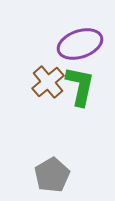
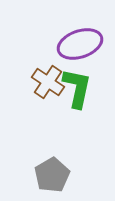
brown cross: rotated 16 degrees counterclockwise
green L-shape: moved 3 px left, 2 px down
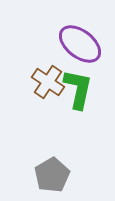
purple ellipse: rotated 57 degrees clockwise
green L-shape: moved 1 px right, 1 px down
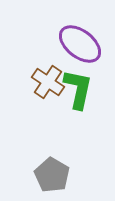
gray pentagon: rotated 12 degrees counterclockwise
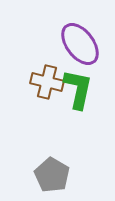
purple ellipse: rotated 15 degrees clockwise
brown cross: moved 1 px left; rotated 20 degrees counterclockwise
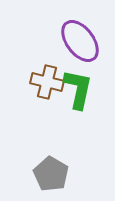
purple ellipse: moved 3 px up
gray pentagon: moved 1 px left, 1 px up
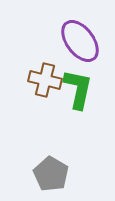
brown cross: moved 2 px left, 2 px up
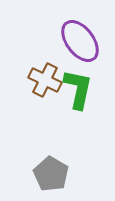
brown cross: rotated 12 degrees clockwise
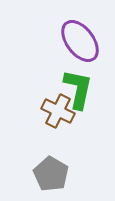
brown cross: moved 13 px right, 31 px down
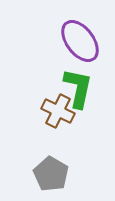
green L-shape: moved 1 px up
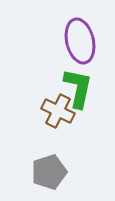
purple ellipse: rotated 24 degrees clockwise
gray pentagon: moved 2 px left, 2 px up; rotated 24 degrees clockwise
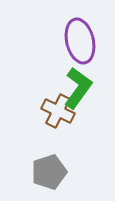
green L-shape: rotated 24 degrees clockwise
